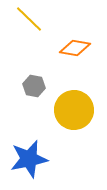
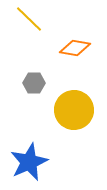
gray hexagon: moved 3 px up; rotated 10 degrees counterclockwise
blue star: moved 3 px down; rotated 12 degrees counterclockwise
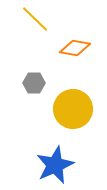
yellow line: moved 6 px right
yellow circle: moved 1 px left, 1 px up
blue star: moved 26 px right, 3 px down
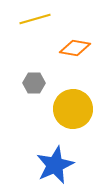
yellow line: rotated 60 degrees counterclockwise
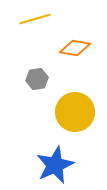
gray hexagon: moved 3 px right, 4 px up; rotated 10 degrees counterclockwise
yellow circle: moved 2 px right, 3 px down
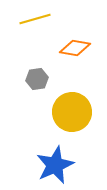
yellow circle: moved 3 px left
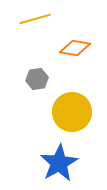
blue star: moved 4 px right, 2 px up; rotated 6 degrees counterclockwise
